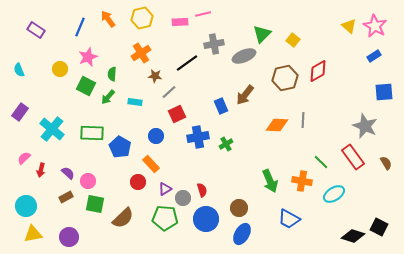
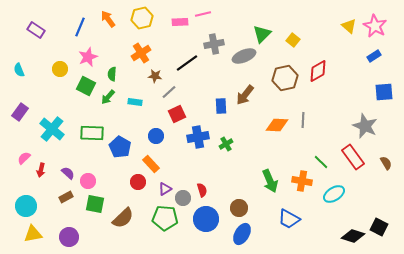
blue rectangle at (221, 106): rotated 21 degrees clockwise
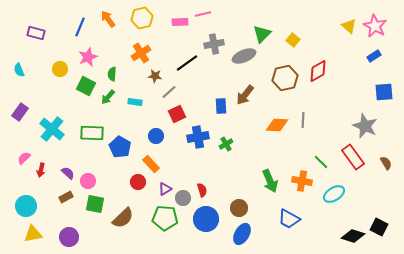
purple rectangle at (36, 30): moved 3 px down; rotated 18 degrees counterclockwise
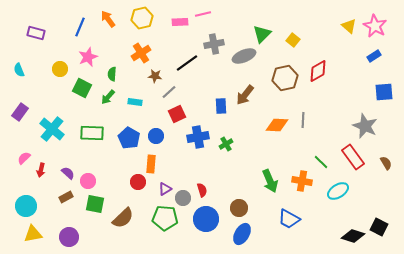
green square at (86, 86): moved 4 px left, 2 px down
blue pentagon at (120, 147): moved 9 px right, 9 px up
orange rectangle at (151, 164): rotated 48 degrees clockwise
cyan ellipse at (334, 194): moved 4 px right, 3 px up
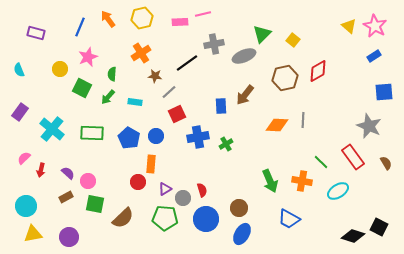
gray star at (365, 126): moved 4 px right
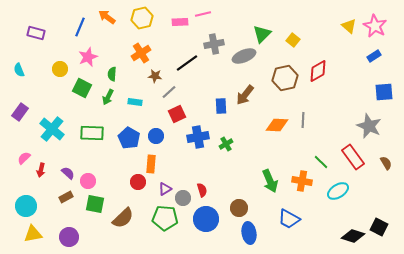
orange arrow at (108, 19): moved 1 px left, 2 px up; rotated 18 degrees counterclockwise
green arrow at (108, 97): rotated 14 degrees counterclockwise
blue ellipse at (242, 234): moved 7 px right, 1 px up; rotated 40 degrees counterclockwise
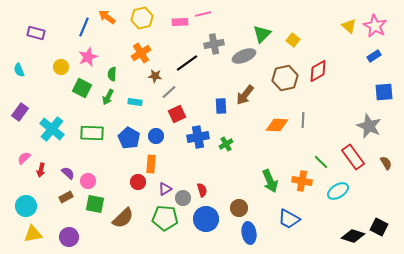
blue line at (80, 27): moved 4 px right
yellow circle at (60, 69): moved 1 px right, 2 px up
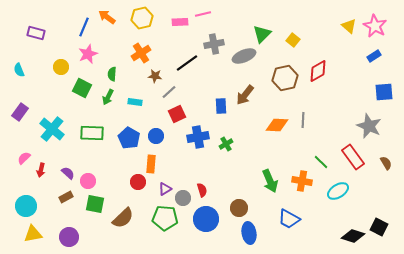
pink star at (88, 57): moved 3 px up
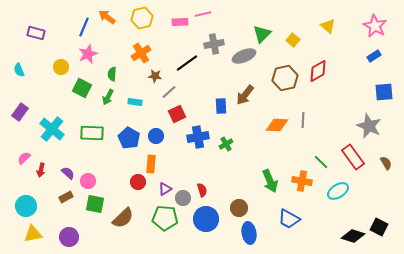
yellow triangle at (349, 26): moved 21 px left
